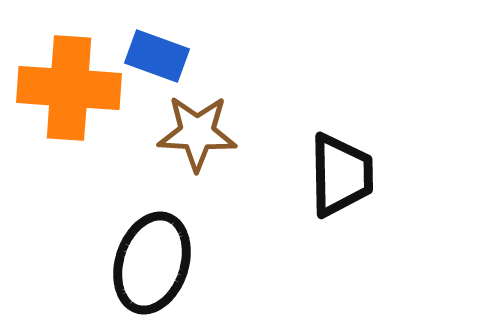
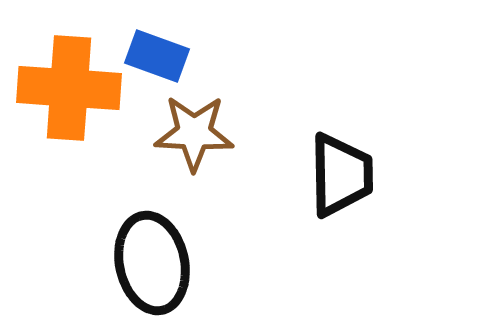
brown star: moved 3 px left
black ellipse: rotated 30 degrees counterclockwise
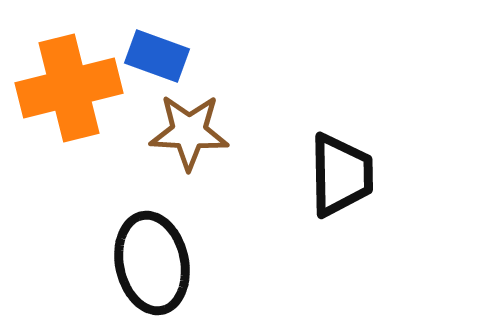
orange cross: rotated 18 degrees counterclockwise
brown star: moved 5 px left, 1 px up
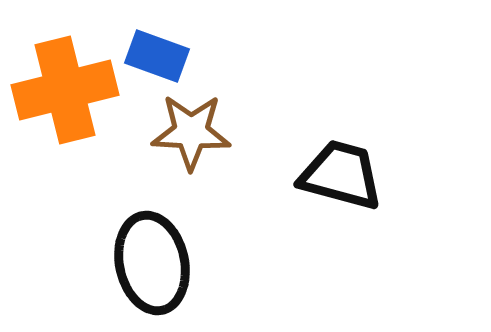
orange cross: moved 4 px left, 2 px down
brown star: moved 2 px right
black trapezoid: rotated 74 degrees counterclockwise
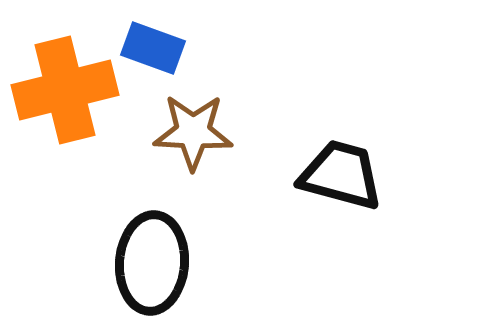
blue rectangle: moved 4 px left, 8 px up
brown star: moved 2 px right
black ellipse: rotated 16 degrees clockwise
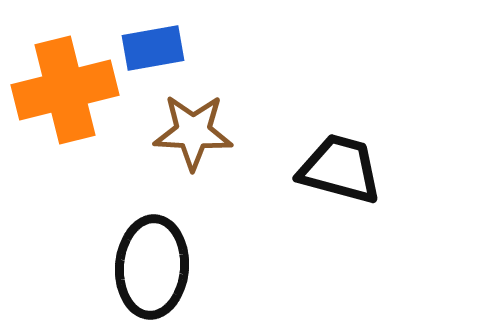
blue rectangle: rotated 30 degrees counterclockwise
black trapezoid: moved 1 px left, 6 px up
black ellipse: moved 4 px down
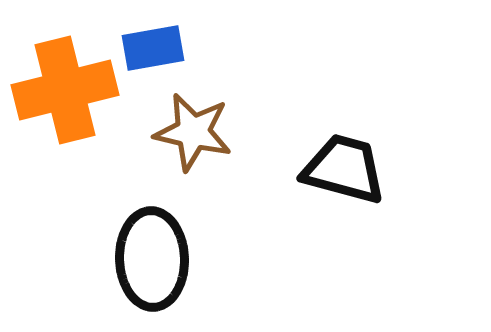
brown star: rotated 10 degrees clockwise
black trapezoid: moved 4 px right
black ellipse: moved 8 px up; rotated 6 degrees counterclockwise
